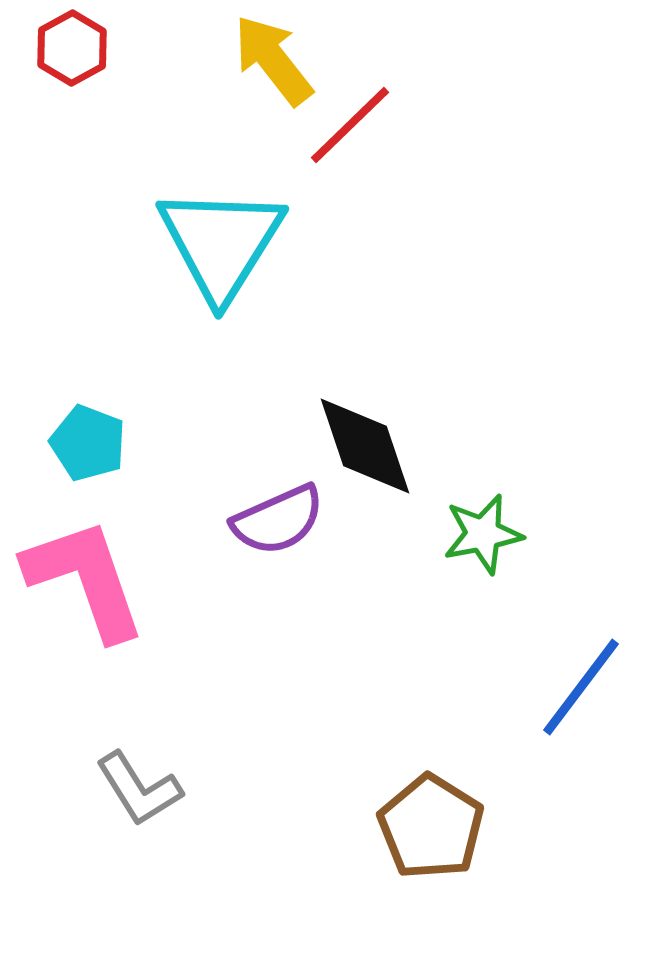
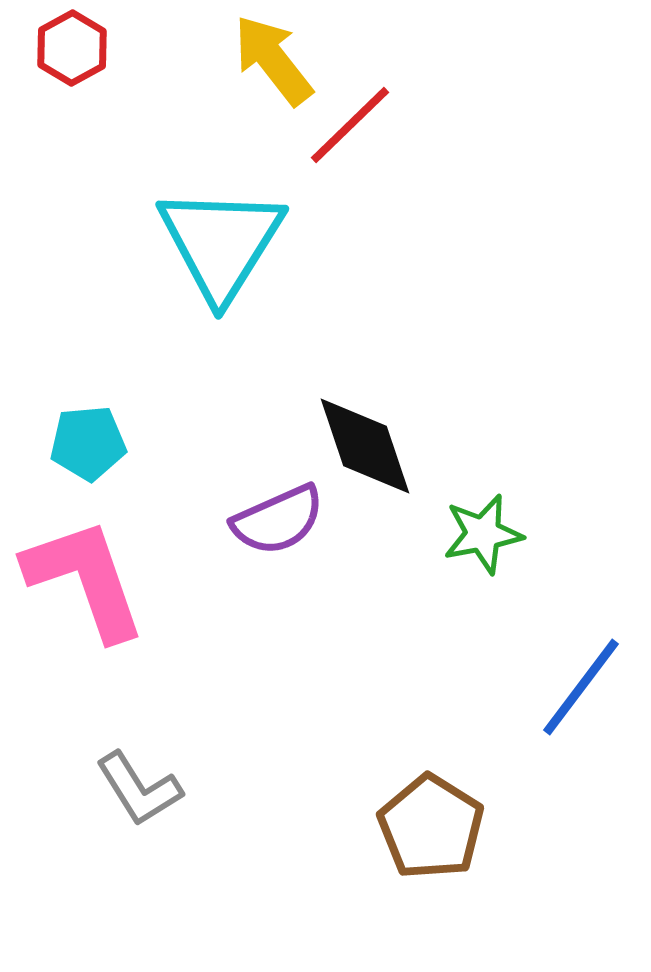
cyan pentagon: rotated 26 degrees counterclockwise
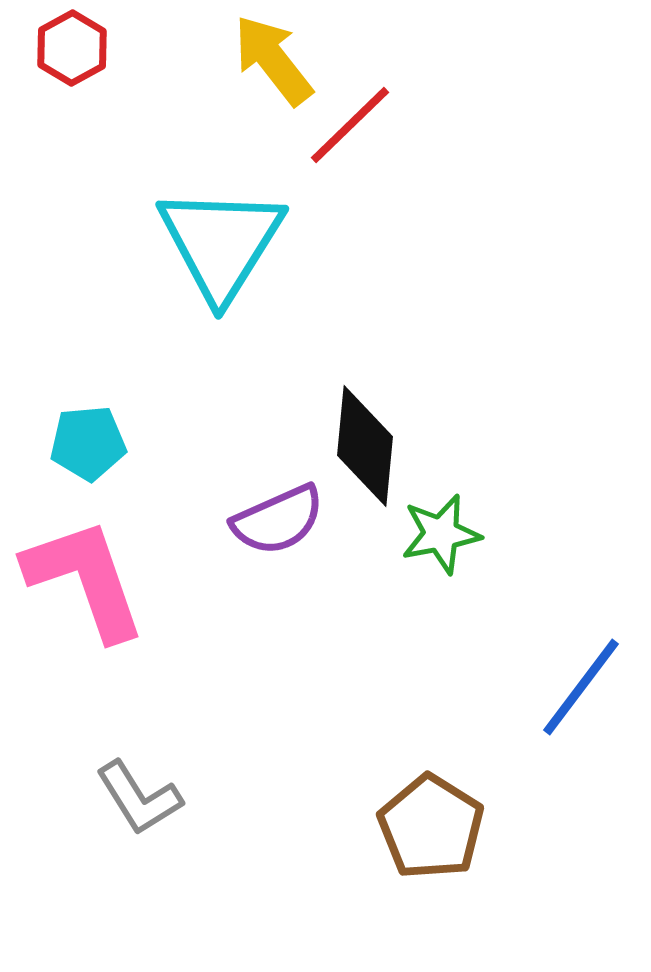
black diamond: rotated 24 degrees clockwise
green star: moved 42 px left
gray L-shape: moved 9 px down
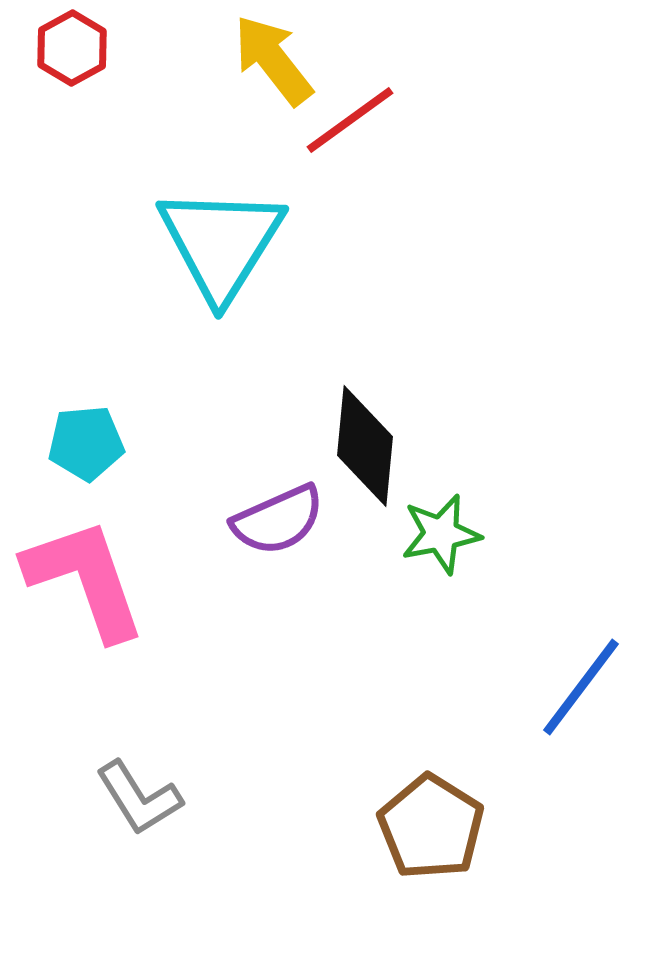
red line: moved 5 px up; rotated 8 degrees clockwise
cyan pentagon: moved 2 px left
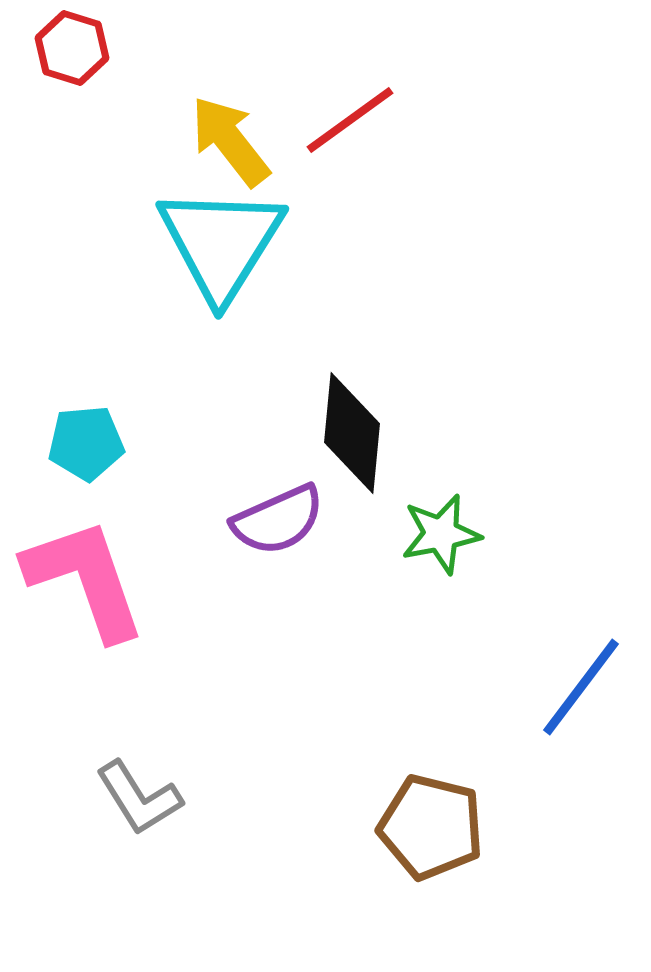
red hexagon: rotated 14 degrees counterclockwise
yellow arrow: moved 43 px left, 81 px down
black diamond: moved 13 px left, 13 px up
brown pentagon: rotated 18 degrees counterclockwise
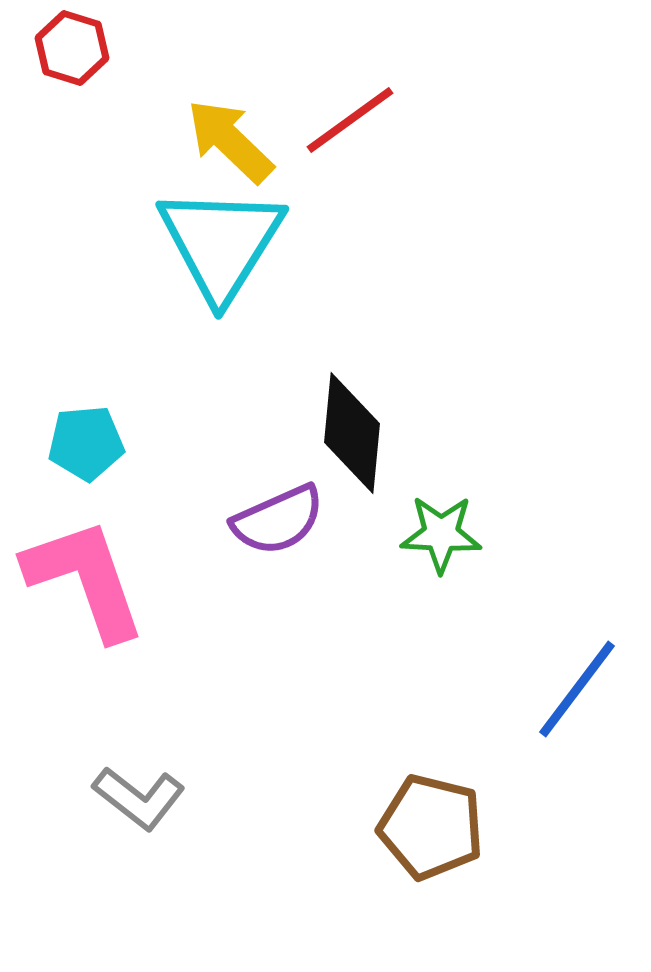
yellow arrow: rotated 8 degrees counterclockwise
green star: rotated 14 degrees clockwise
blue line: moved 4 px left, 2 px down
gray L-shape: rotated 20 degrees counterclockwise
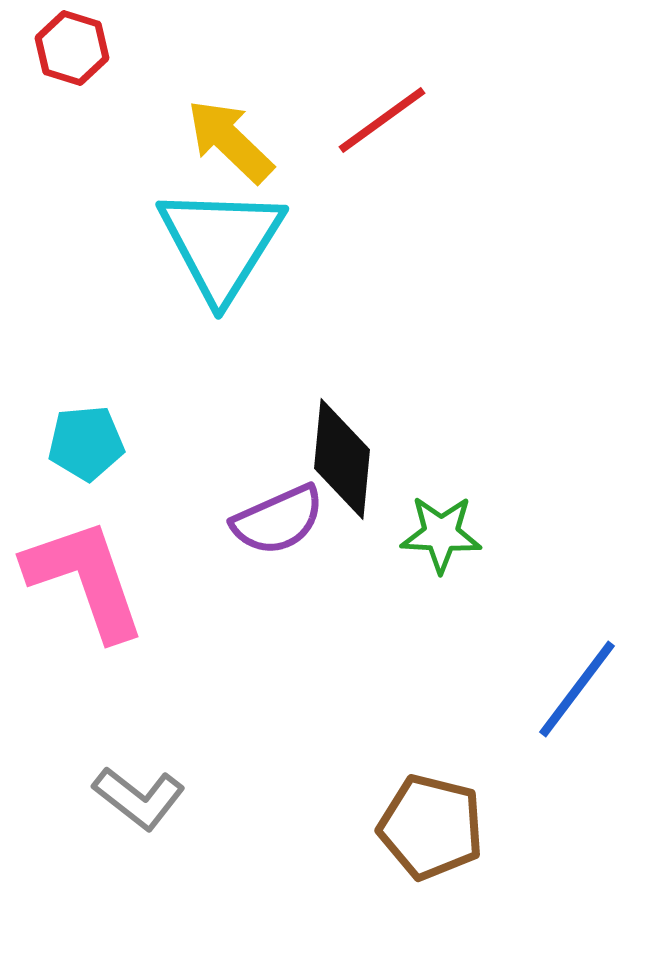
red line: moved 32 px right
black diamond: moved 10 px left, 26 px down
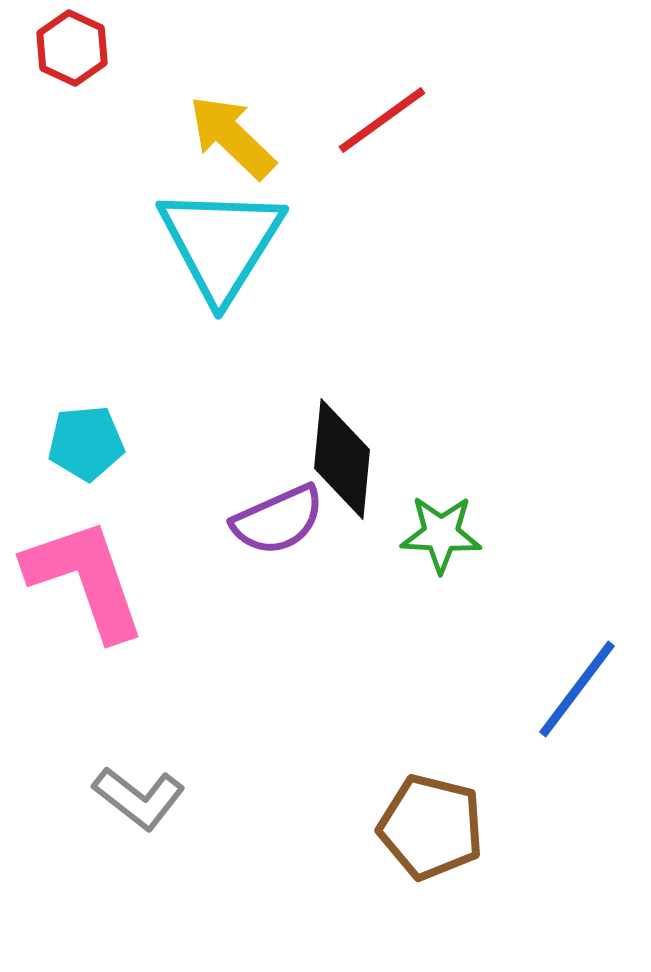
red hexagon: rotated 8 degrees clockwise
yellow arrow: moved 2 px right, 4 px up
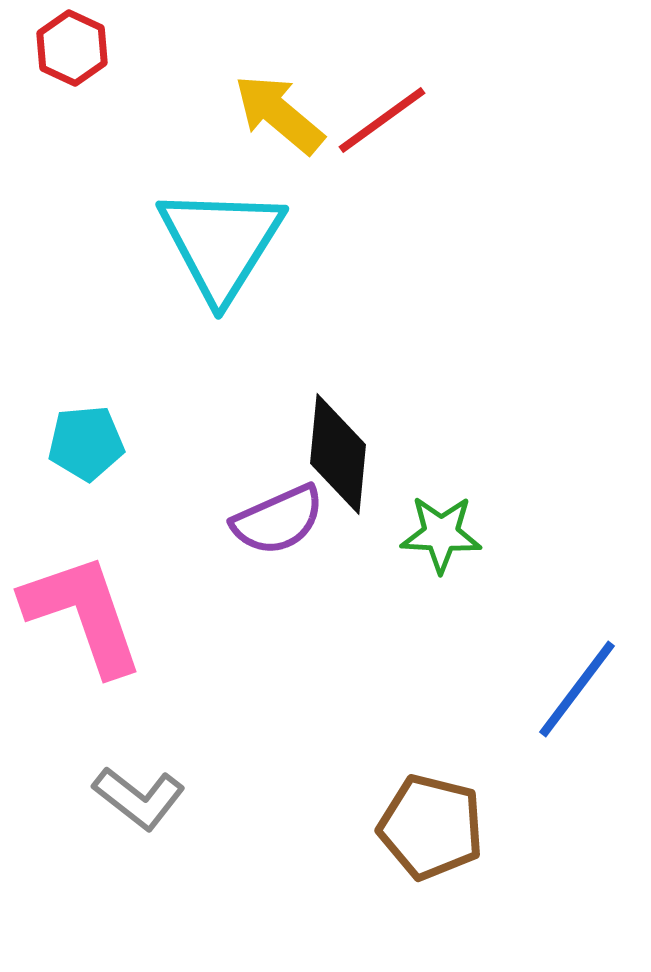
yellow arrow: moved 47 px right, 23 px up; rotated 4 degrees counterclockwise
black diamond: moved 4 px left, 5 px up
pink L-shape: moved 2 px left, 35 px down
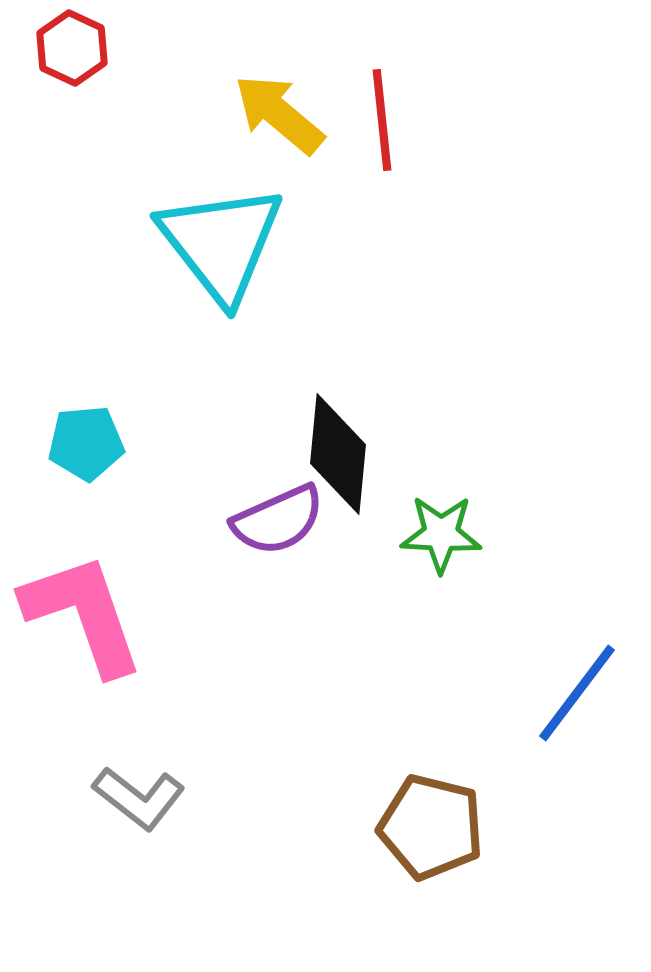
red line: rotated 60 degrees counterclockwise
cyan triangle: rotated 10 degrees counterclockwise
blue line: moved 4 px down
